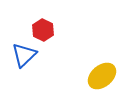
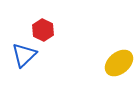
yellow ellipse: moved 17 px right, 13 px up
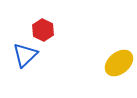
blue triangle: moved 1 px right
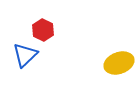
yellow ellipse: rotated 20 degrees clockwise
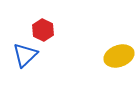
yellow ellipse: moved 7 px up
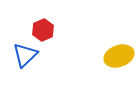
red hexagon: rotated 10 degrees clockwise
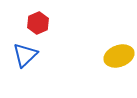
red hexagon: moved 5 px left, 7 px up
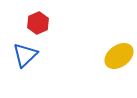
yellow ellipse: rotated 16 degrees counterclockwise
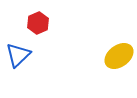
blue triangle: moved 7 px left
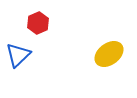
yellow ellipse: moved 10 px left, 2 px up
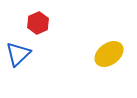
blue triangle: moved 1 px up
